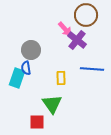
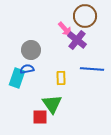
brown circle: moved 1 px left, 1 px down
blue semicircle: moved 1 px right, 1 px down; rotated 88 degrees clockwise
red square: moved 3 px right, 5 px up
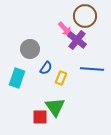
gray circle: moved 1 px left, 1 px up
blue semicircle: moved 19 px right, 1 px up; rotated 136 degrees clockwise
yellow rectangle: rotated 24 degrees clockwise
green triangle: moved 3 px right, 3 px down
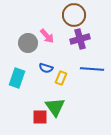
brown circle: moved 11 px left, 1 px up
pink arrow: moved 18 px left, 7 px down
purple cross: moved 3 px right, 1 px up; rotated 36 degrees clockwise
gray circle: moved 2 px left, 6 px up
blue semicircle: rotated 72 degrees clockwise
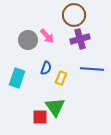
gray circle: moved 3 px up
blue semicircle: rotated 88 degrees counterclockwise
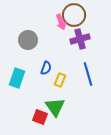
pink arrow: moved 14 px right, 14 px up; rotated 21 degrees clockwise
blue line: moved 4 px left, 5 px down; rotated 70 degrees clockwise
yellow rectangle: moved 1 px left, 2 px down
red square: rotated 21 degrees clockwise
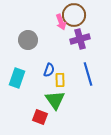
blue semicircle: moved 3 px right, 2 px down
yellow rectangle: rotated 24 degrees counterclockwise
green triangle: moved 7 px up
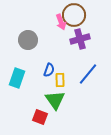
blue line: rotated 55 degrees clockwise
